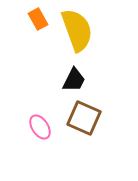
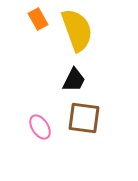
brown square: rotated 16 degrees counterclockwise
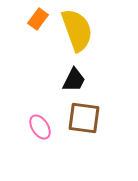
orange rectangle: rotated 65 degrees clockwise
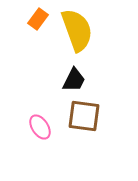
brown square: moved 2 px up
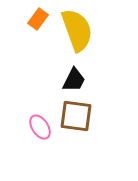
brown square: moved 8 px left
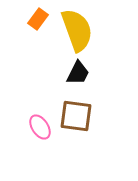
black trapezoid: moved 4 px right, 7 px up
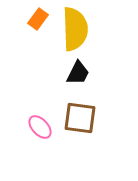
yellow semicircle: moved 2 px left, 1 px up; rotated 18 degrees clockwise
brown square: moved 4 px right, 2 px down
pink ellipse: rotated 10 degrees counterclockwise
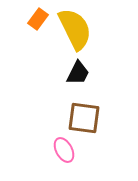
yellow semicircle: rotated 24 degrees counterclockwise
brown square: moved 4 px right
pink ellipse: moved 24 px right, 23 px down; rotated 15 degrees clockwise
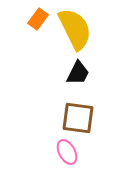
brown square: moved 6 px left
pink ellipse: moved 3 px right, 2 px down
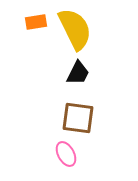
orange rectangle: moved 2 px left, 3 px down; rotated 45 degrees clockwise
pink ellipse: moved 1 px left, 2 px down
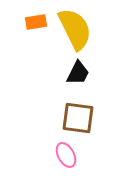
pink ellipse: moved 1 px down
